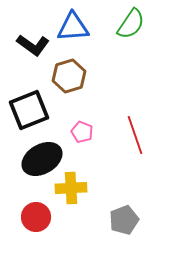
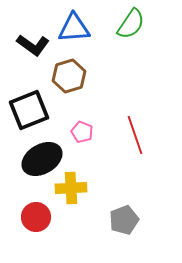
blue triangle: moved 1 px right, 1 px down
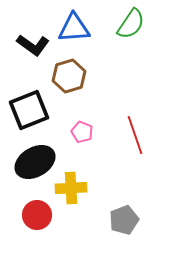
black ellipse: moved 7 px left, 3 px down
red circle: moved 1 px right, 2 px up
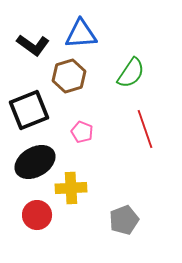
green semicircle: moved 49 px down
blue triangle: moved 7 px right, 6 px down
red line: moved 10 px right, 6 px up
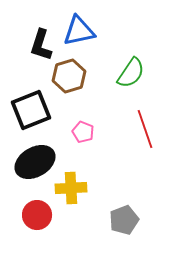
blue triangle: moved 2 px left, 3 px up; rotated 8 degrees counterclockwise
black L-shape: moved 8 px right; rotated 72 degrees clockwise
black square: moved 2 px right
pink pentagon: moved 1 px right
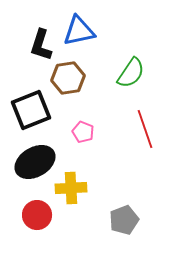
brown hexagon: moved 1 px left, 2 px down; rotated 8 degrees clockwise
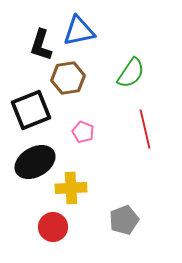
red line: rotated 6 degrees clockwise
red circle: moved 16 px right, 12 px down
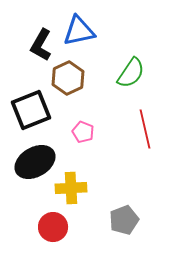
black L-shape: rotated 12 degrees clockwise
brown hexagon: rotated 16 degrees counterclockwise
